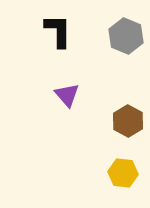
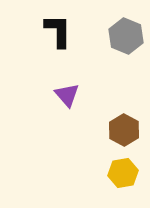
brown hexagon: moved 4 px left, 9 px down
yellow hexagon: rotated 16 degrees counterclockwise
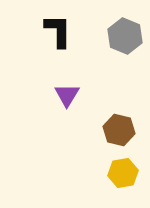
gray hexagon: moved 1 px left
purple triangle: rotated 12 degrees clockwise
brown hexagon: moved 5 px left; rotated 16 degrees counterclockwise
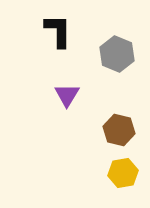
gray hexagon: moved 8 px left, 18 px down
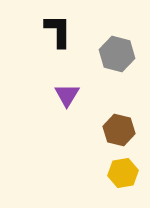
gray hexagon: rotated 8 degrees counterclockwise
